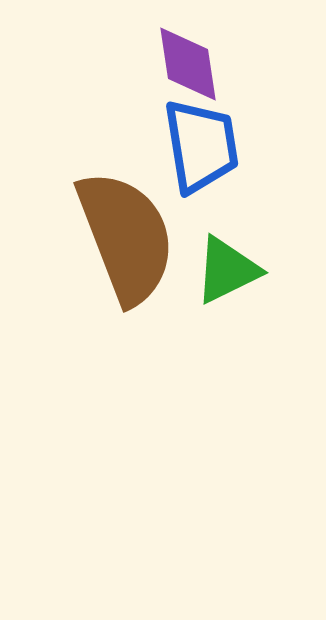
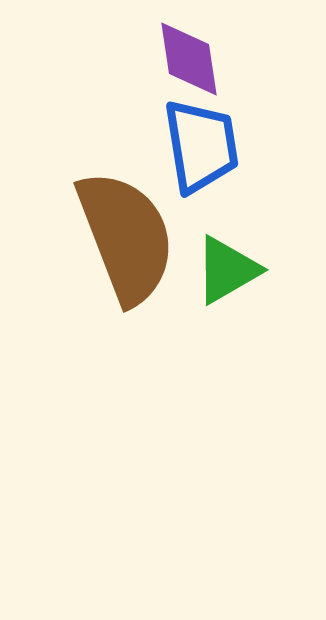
purple diamond: moved 1 px right, 5 px up
green triangle: rotated 4 degrees counterclockwise
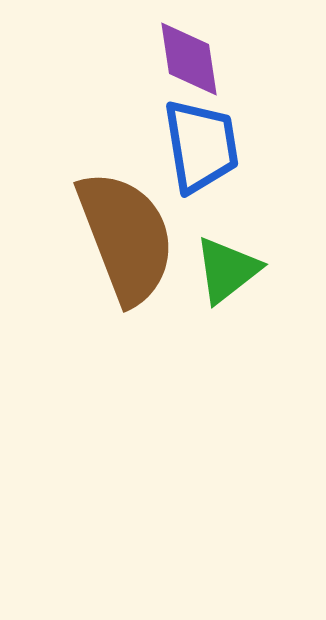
green triangle: rotated 8 degrees counterclockwise
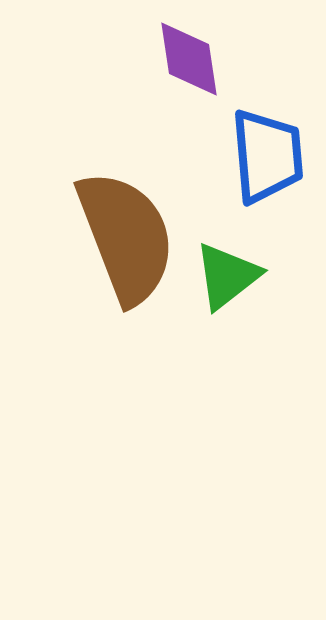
blue trapezoid: moved 66 px right, 10 px down; rotated 4 degrees clockwise
green triangle: moved 6 px down
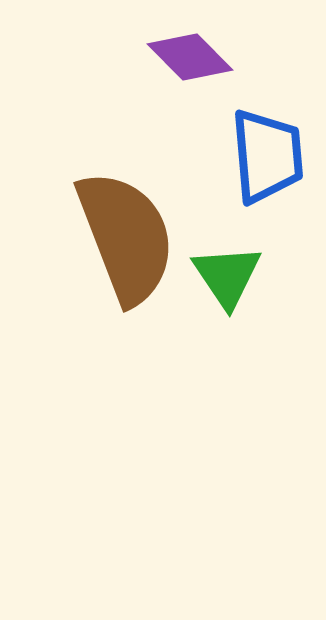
purple diamond: moved 1 px right, 2 px up; rotated 36 degrees counterclockwise
green triangle: rotated 26 degrees counterclockwise
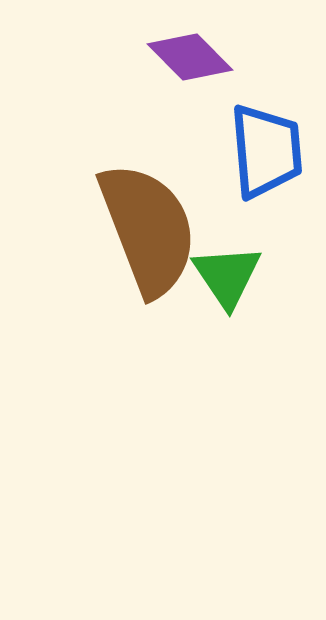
blue trapezoid: moved 1 px left, 5 px up
brown semicircle: moved 22 px right, 8 px up
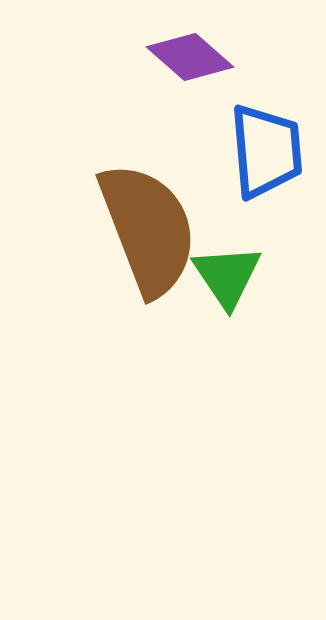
purple diamond: rotated 4 degrees counterclockwise
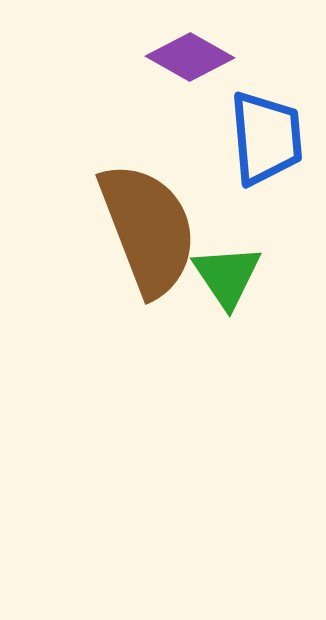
purple diamond: rotated 12 degrees counterclockwise
blue trapezoid: moved 13 px up
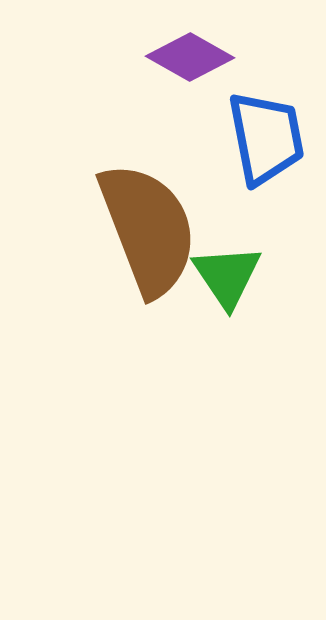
blue trapezoid: rotated 6 degrees counterclockwise
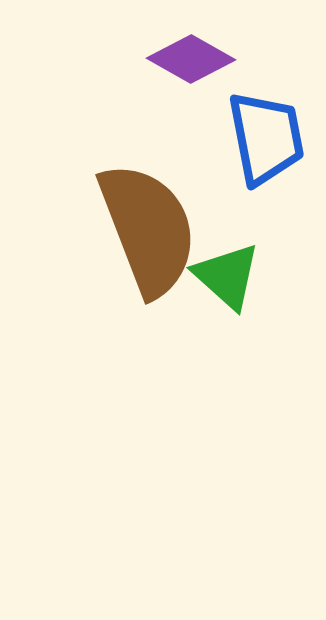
purple diamond: moved 1 px right, 2 px down
green triangle: rotated 14 degrees counterclockwise
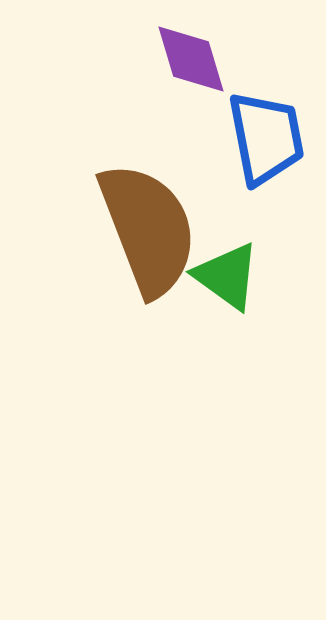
purple diamond: rotated 44 degrees clockwise
green triangle: rotated 6 degrees counterclockwise
